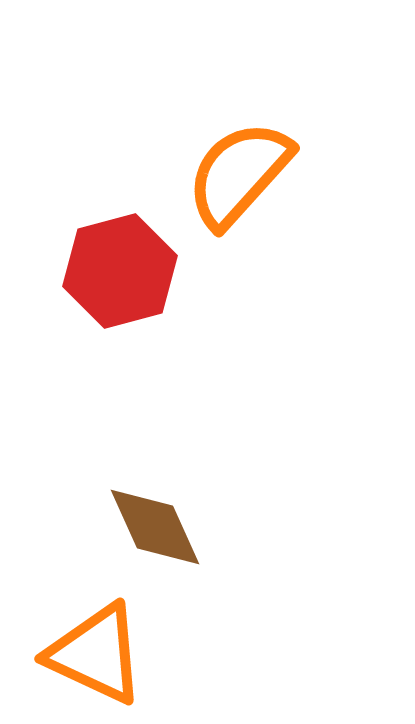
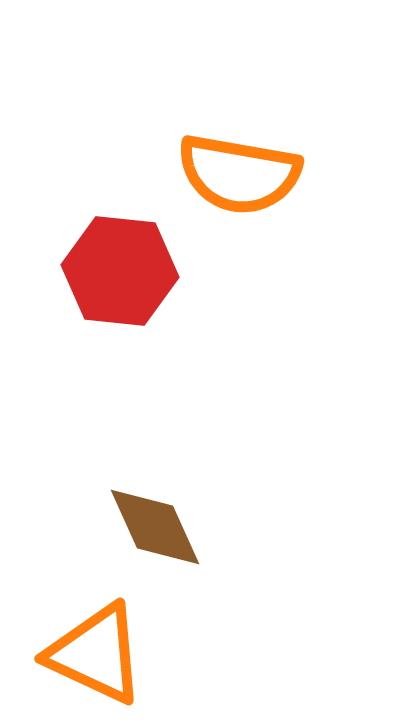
orange semicircle: rotated 122 degrees counterclockwise
red hexagon: rotated 21 degrees clockwise
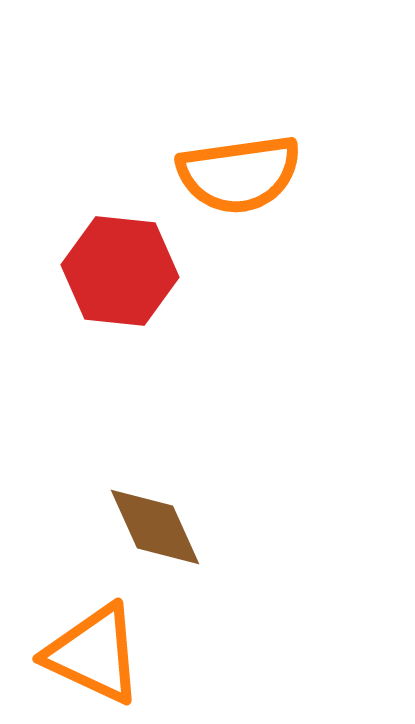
orange semicircle: rotated 18 degrees counterclockwise
orange triangle: moved 2 px left
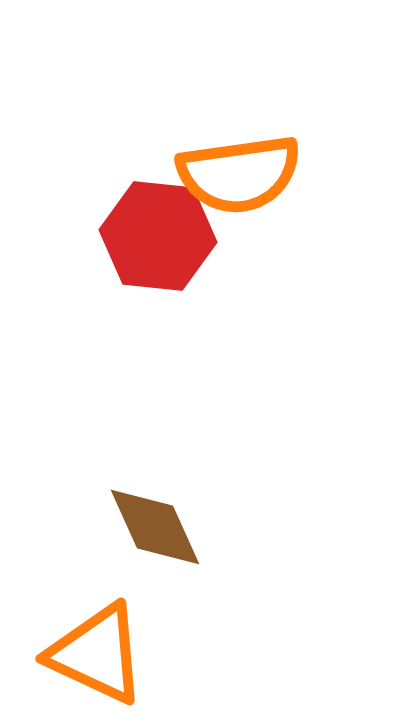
red hexagon: moved 38 px right, 35 px up
orange triangle: moved 3 px right
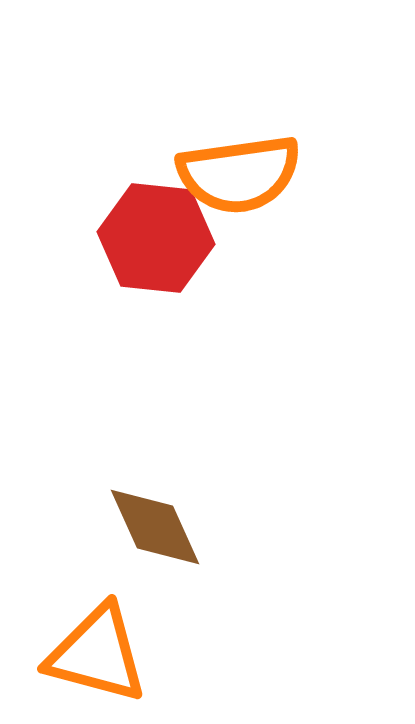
red hexagon: moved 2 px left, 2 px down
orange triangle: rotated 10 degrees counterclockwise
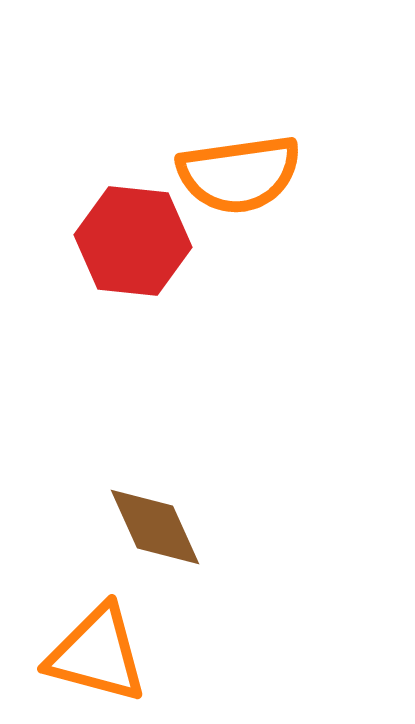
red hexagon: moved 23 px left, 3 px down
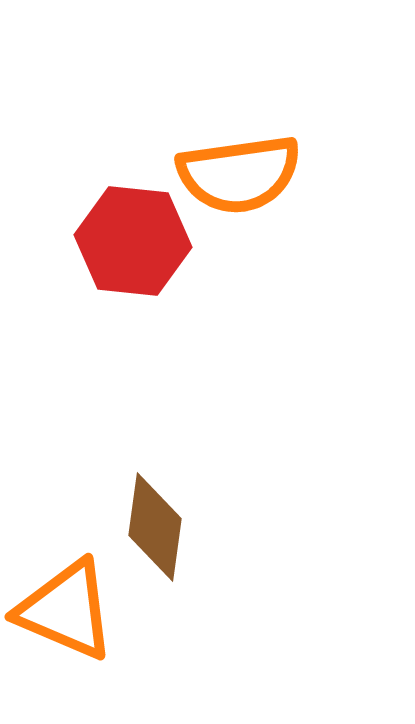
brown diamond: rotated 32 degrees clockwise
orange triangle: moved 31 px left, 44 px up; rotated 8 degrees clockwise
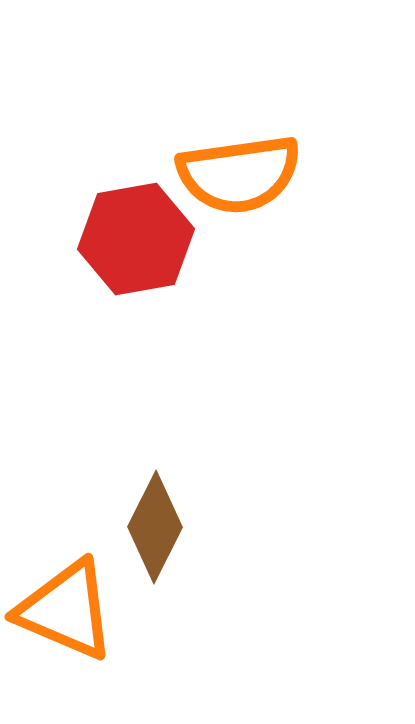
red hexagon: moved 3 px right, 2 px up; rotated 16 degrees counterclockwise
brown diamond: rotated 19 degrees clockwise
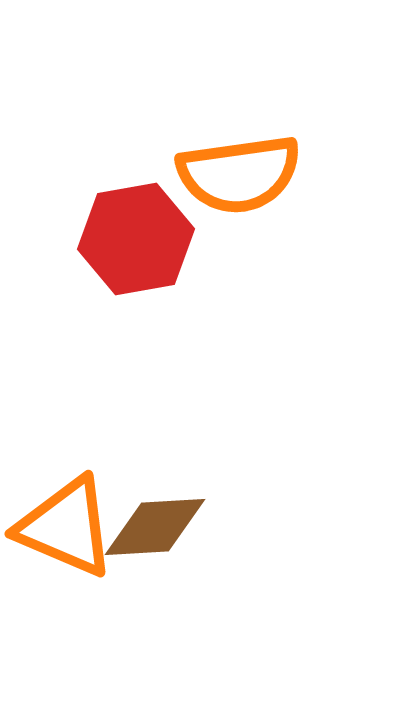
brown diamond: rotated 60 degrees clockwise
orange triangle: moved 83 px up
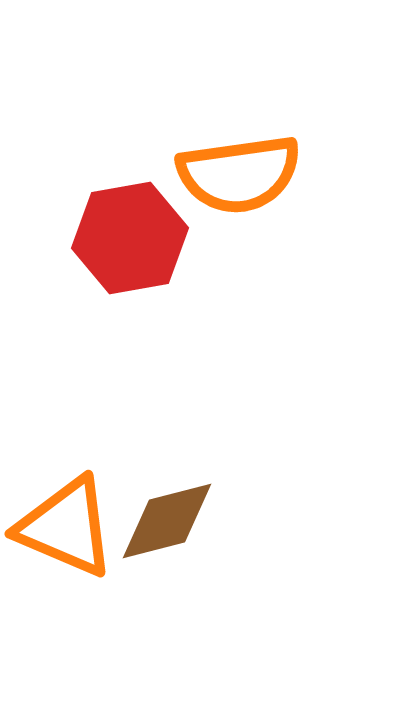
red hexagon: moved 6 px left, 1 px up
brown diamond: moved 12 px right, 6 px up; rotated 11 degrees counterclockwise
